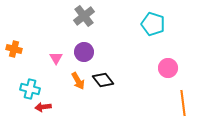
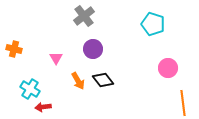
purple circle: moved 9 px right, 3 px up
cyan cross: rotated 18 degrees clockwise
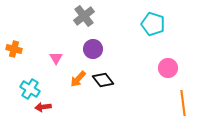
orange arrow: moved 2 px up; rotated 72 degrees clockwise
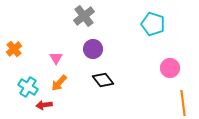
orange cross: rotated 35 degrees clockwise
pink circle: moved 2 px right
orange arrow: moved 19 px left, 4 px down
cyan cross: moved 2 px left, 2 px up
red arrow: moved 1 px right, 2 px up
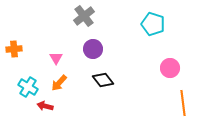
orange cross: rotated 35 degrees clockwise
red arrow: moved 1 px right, 1 px down; rotated 21 degrees clockwise
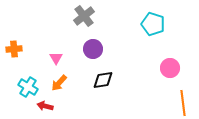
black diamond: rotated 60 degrees counterclockwise
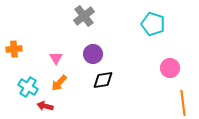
purple circle: moved 5 px down
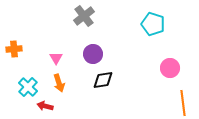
orange arrow: rotated 60 degrees counterclockwise
cyan cross: rotated 12 degrees clockwise
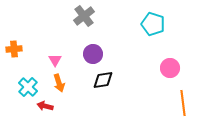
pink triangle: moved 1 px left, 2 px down
